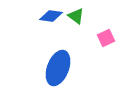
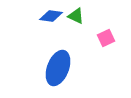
green triangle: rotated 12 degrees counterclockwise
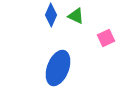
blue diamond: moved 1 px up; rotated 75 degrees counterclockwise
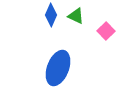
pink square: moved 7 px up; rotated 18 degrees counterclockwise
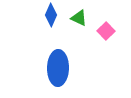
green triangle: moved 3 px right, 2 px down
blue ellipse: rotated 20 degrees counterclockwise
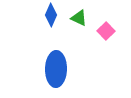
blue ellipse: moved 2 px left, 1 px down
